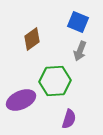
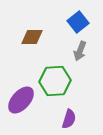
blue square: rotated 30 degrees clockwise
brown diamond: moved 2 px up; rotated 35 degrees clockwise
purple ellipse: rotated 24 degrees counterclockwise
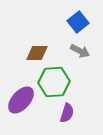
brown diamond: moved 5 px right, 16 px down
gray arrow: rotated 84 degrees counterclockwise
green hexagon: moved 1 px left, 1 px down
purple semicircle: moved 2 px left, 6 px up
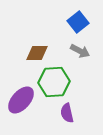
purple semicircle: rotated 150 degrees clockwise
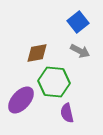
brown diamond: rotated 10 degrees counterclockwise
green hexagon: rotated 8 degrees clockwise
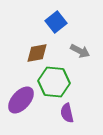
blue square: moved 22 px left
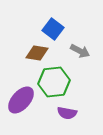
blue square: moved 3 px left, 7 px down; rotated 15 degrees counterclockwise
brown diamond: rotated 20 degrees clockwise
green hexagon: rotated 12 degrees counterclockwise
purple semicircle: rotated 66 degrees counterclockwise
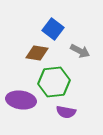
purple ellipse: rotated 56 degrees clockwise
purple semicircle: moved 1 px left, 1 px up
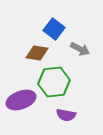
blue square: moved 1 px right
gray arrow: moved 2 px up
purple ellipse: rotated 28 degrees counterclockwise
purple semicircle: moved 3 px down
